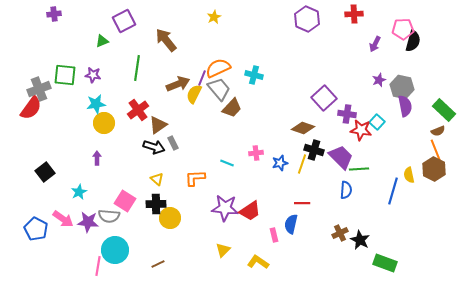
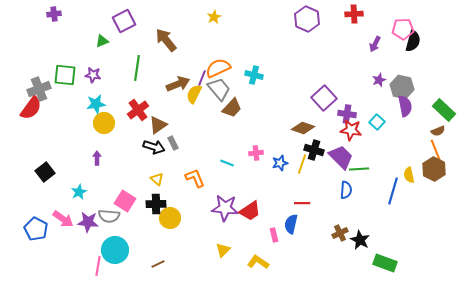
red star at (361, 130): moved 10 px left
orange L-shape at (195, 178): rotated 70 degrees clockwise
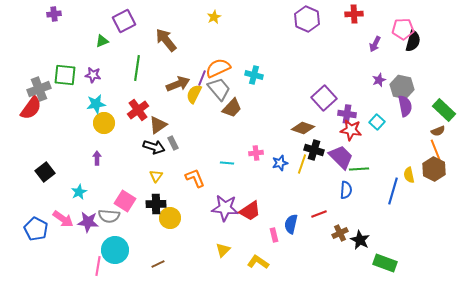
cyan line at (227, 163): rotated 16 degrees counterclockwise
yellow triangle at (157, 179): moved 1 px left, 3 px up; rotated 24 degrees clockwise
red line at (302, 203): moved 17 px right, 11 px down; rotated 21 degrees counterclockwise
